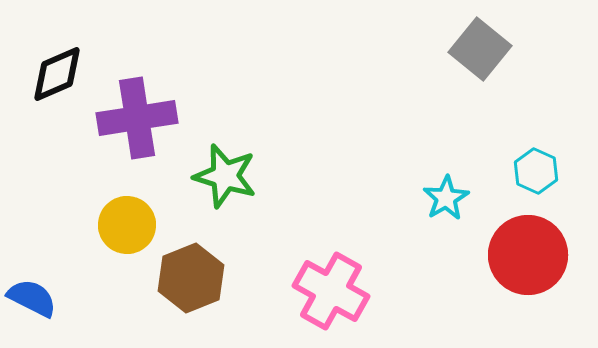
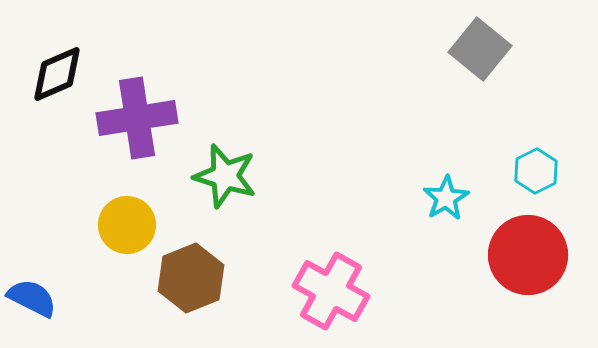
cyan hexagon: rotated 9 degrees clockwise
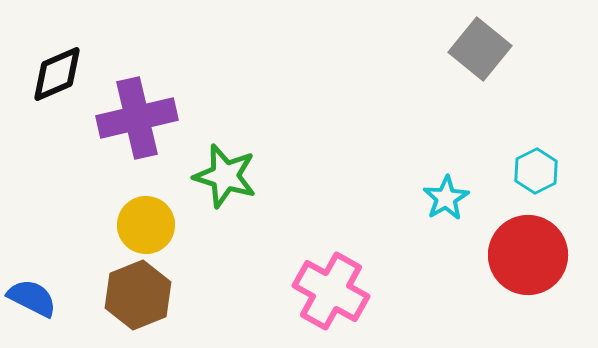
purple cross: rotated 4 degrees counterclockwise
yellow circle: moved 19 px right
brown hexagon: moved 53 px left, 17 px down
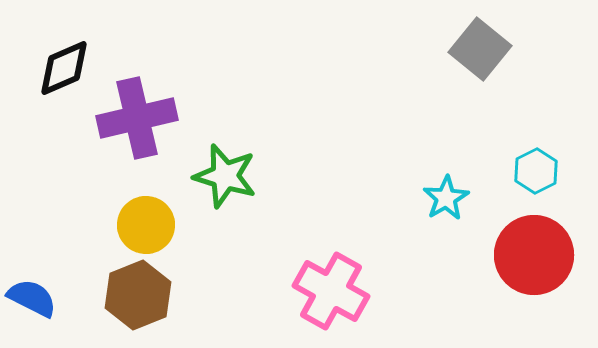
black diamond: moved 7 px right, 6 px up
red circle: moved 6 px right
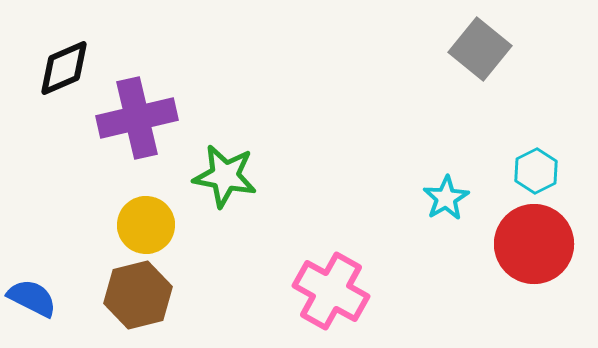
green star: rotated 6 degrees counterclockwise
red circle: moved 11 px up
brown hexagon: rotated 8 degrees clockwise
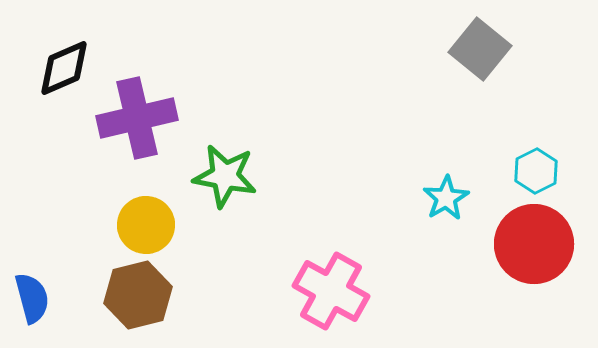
blue semicircle: rotated 48 degrees clockwise
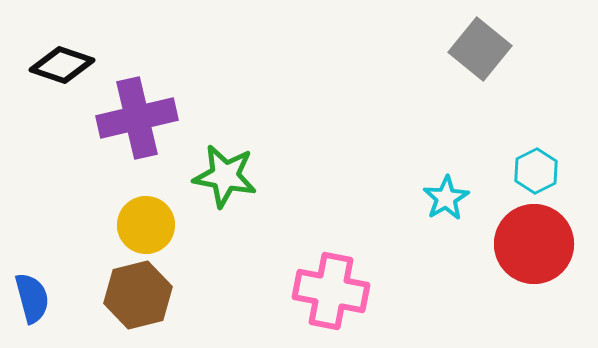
black diamond: moved 2 px left, 3 px up; rotated 42 degrees clockwise
pink cross: rotated 18 degrees counterclockwise
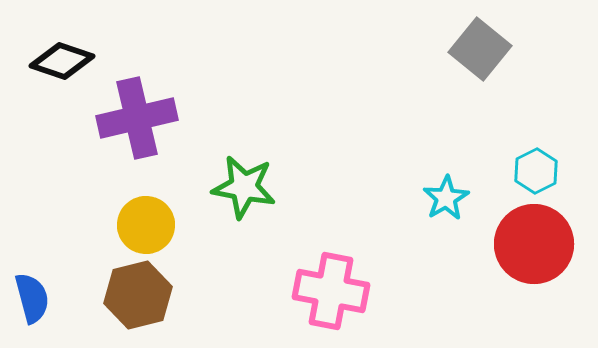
black diamond: moved 4 px up
green star: moved 19 px right, 11 px down
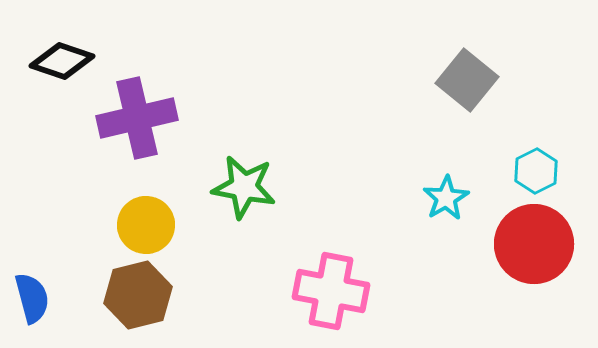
gray square: moved 13 px left, 31 px down
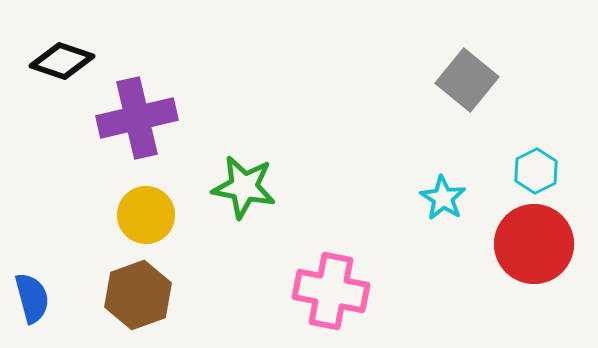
cyan star: moved 3 px left; rotated 9 degrees counterclockwise
yellow circle: moved 10 px up
brown hexagon: rotated 6 degrees counterclockwise
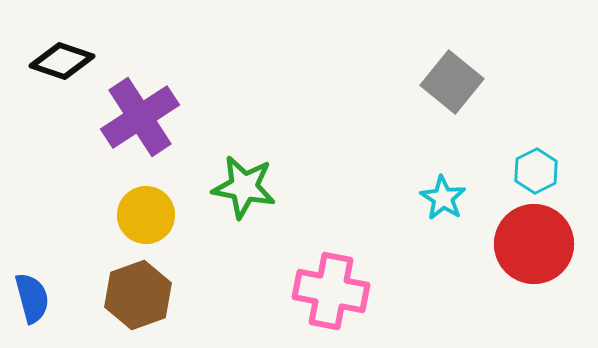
gray square: moved 15 px left, 2 px down
purple cross: moved 3 px right, 1 px up; rotated 20 degrees counterclockwise
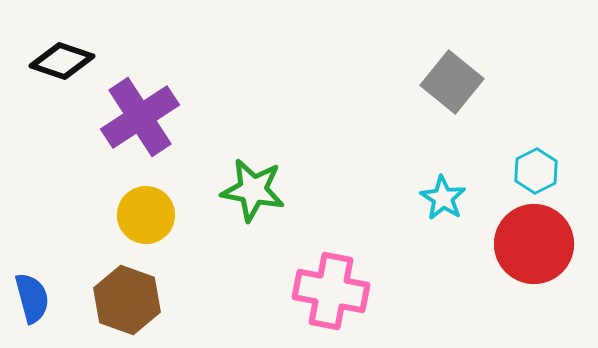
green star: moved 9 px right, 3 px down
brown hexagon: moved 11 px left, 5 px down; rotated 20 degrees counterclockwise
